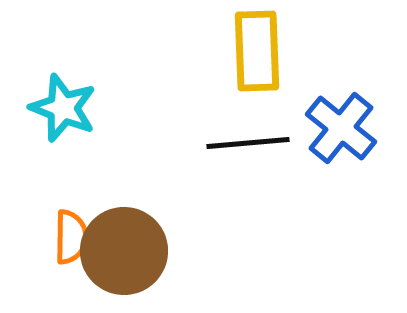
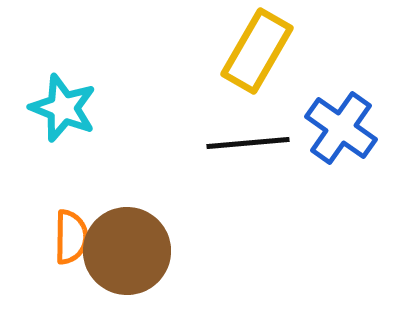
yellow rectangle: rotated 32 degrees clockwise
blue cross: rotated 4 degrees counterclockwise
brown circle: moved 3 px right
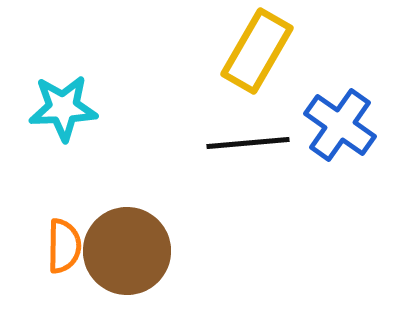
cyan star: rotated 24 degrees counterclockwise
blue cross: moved 1 px left, 3 px up
orange semicircle: moved 7 px left, 9 px down
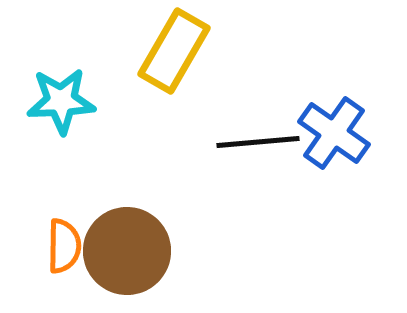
yellow rectangle: moved 83 px left
cyan star: moved 2 px left, 7 px up
blue cross: moved 6 px left, 8 px down
black line: moved 10 px right, 1 px up
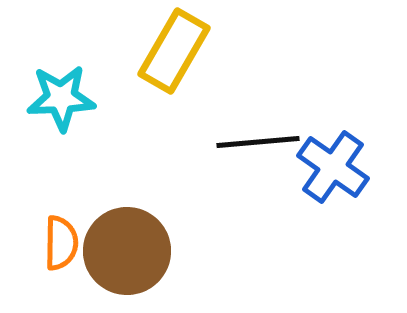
cyan star: moved 3 px up
blue cross: moved 1 px left, 34 px down
orange semicircle: moved 3 px left, 3 px up
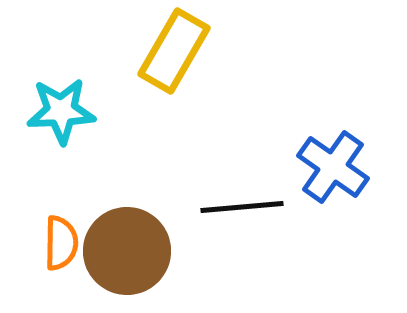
cyan star: moved 13 px down
black line: moved 16 px left, 65 px down
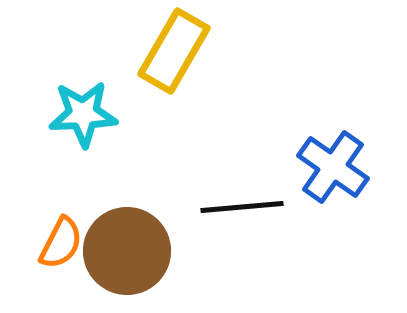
cyan star: moved 22 px right, 3 px down
orange semicircle: rotated 26 degrees clockwise
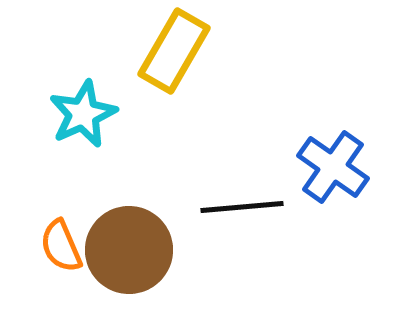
cyan star: rotated 22 degrees counterclockwise
orange semicircle: moved 3 px down; rotated 130 degrees clockwise
brown circle: moved 2 px right, 1 px up
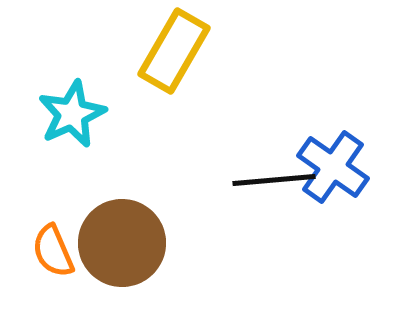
cyan star: moved 11 px left
black line: moved 32 px right, 27 px up
orange semicircle: moved 8 px left, 5 px down
brown circle: moved 7 px left, 7 px up
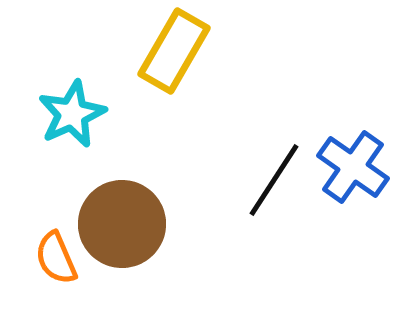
blue cross: moved 20 px right
black line: rotated 52 degrees counterclockwise
brown circle: moved 19 px up
orange semicircle: moved 3 px right, 7 px down
